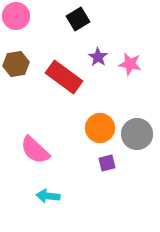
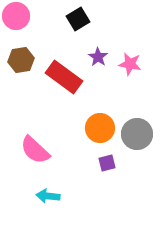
brown hexagon: moved 5 px right, 4 px up
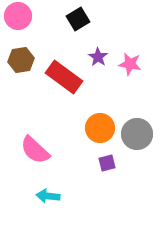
pink circle: moved 2 px right
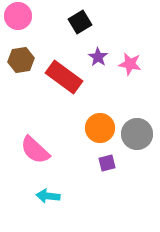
black square: moved 2 px right, 3 px down
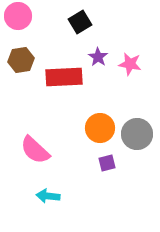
red rectangle: rotated 39 degrees counterclockwise
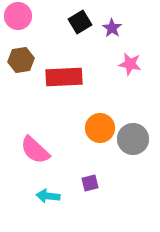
purple star: moved 14 px right, 29 px up
gray circle: moved 4 px left, 5 px down
purple square: moved 17 px left, 20 px down
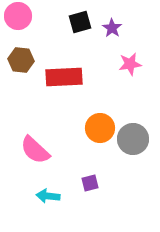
black square: rotated 15 degrees clockwise
brown hexagon: rotated 15 degrees clockwise
pink star: rotated 20 degrees counterclockwise
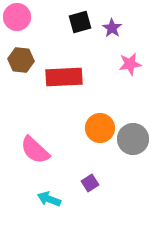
pink circle: moved 1 px left, 1 px down
purple square: rotated 18 degrees counterclockwise
cyan arrow: moved 1 px right, 3 px down; rotated 15 degrees clockwise
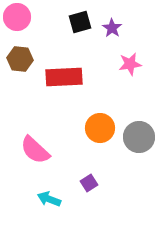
brown hexagon: moved 1 px left, 1 px up
gray circle: moved 6 px right, 2 px up
purple square: moved 1 px left
